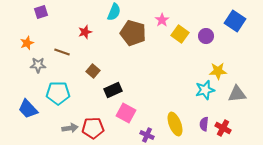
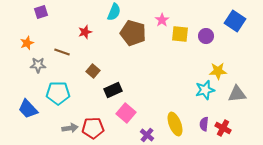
yellow square: rotated 30 degrees counterclockwise
pink square: rotated 12 degrees clockwise
purple cross: rotated 16 degrees clockwise
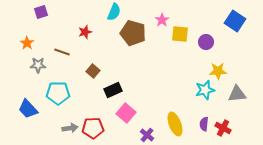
purple circle: moved 6 px down
orange star: rotated 16 degrees counterclockwise
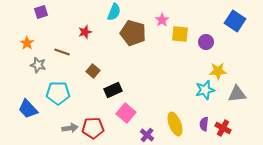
gray star: rotated 14 degrees clockwise
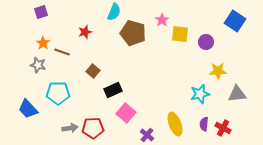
orange star: moved 16 px right
cyan star: moved 5 px left, 4 px down
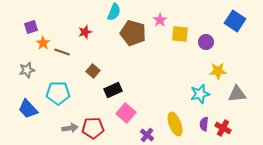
purple square: moved 10 px left, 15 px down
pink star: moved 2 px left
gray star: moved 11 px left, 5 px down; rotated 28 degrees counterclockwise
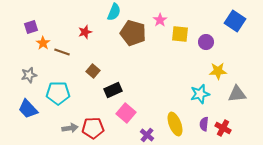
gray star: moved 2 px right, 5 px down
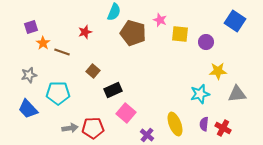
pink star: rotated 16 degrees counterclockwise
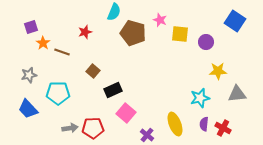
cyan star: moved 4 px down
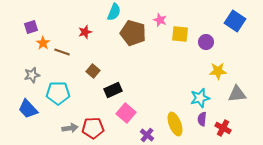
gray star: moved 3 px right
purple semicircle: moved 2 px left, 5 px up
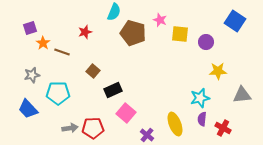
purple square: moved 1 px left, 1 px down
gray triangle: moved 5 px right, 1 px down
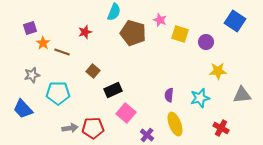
yellow square: rotated 12 degrees clockwise
blue trapezoid: moved 5 px left
purple semicircle: moved 33 px left, 24 px up
red cross: moved 2 px left
